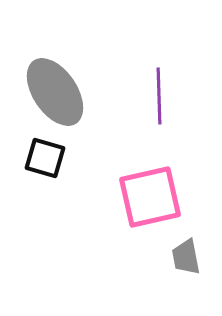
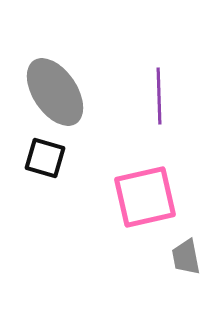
pink square: moved 5 px left
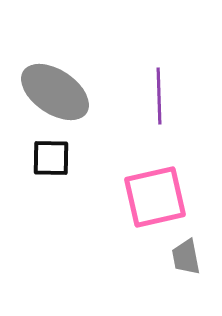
gray ellipse: rotated 22 degrees counterclockwise
black square: moved 6 px right; rotated 15 degrees counterclockwise
pink square: moved 10 px right
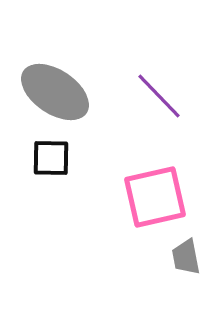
purple line: rotated 42 degrees counterclockwise
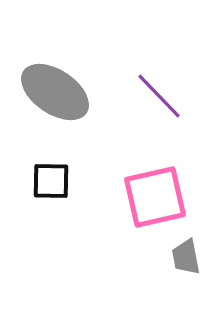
black square: moved 23 px down
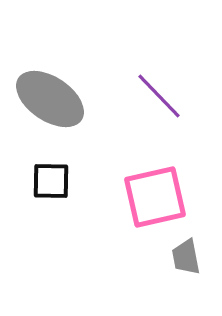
gray ellipse: moved 5 px left, 7 px down
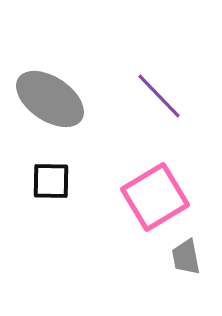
pink square: rotated 18 degrees counterclockwise
